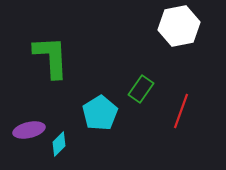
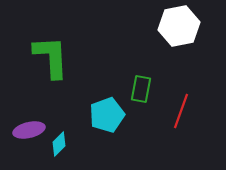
green rectangle: rotated 24 degrees counterclockwise
cyan pentagon: moved 7 px right, 2 px down; rotated 12 degrees clockwise
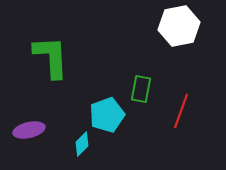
cyan diamond: moved 23 px right
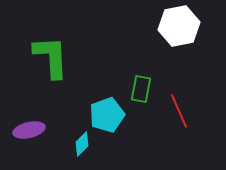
red line: moved 2 px left; rotated 44 degrees counterclockwise
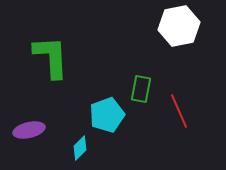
cyan diamond: moved 2 px left, 4 px down
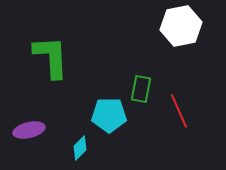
white hexagon: moved 2 px right
cyan pentagon: moved 2 px right; rotated 20 degrees clockwise
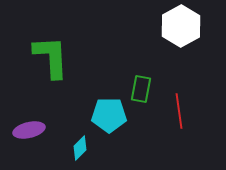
white hexagon: rotated 18 degrees counterclockwise
red line: rotated 16 degrees clockwise
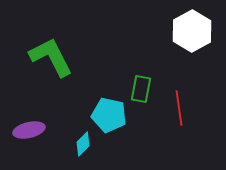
white hexagon: moved 11 px right, 5 px down
green L-shape: rotated 24 degrees counterclockwise
red line: moved 3 px up
cyan pentagon: rotated 12 degrees clockwise
cyan diamond: moved 3 px right, 4 px up
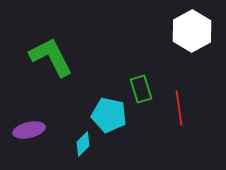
green rectangle: rotated 28 degrees counterclockwise
